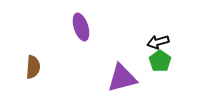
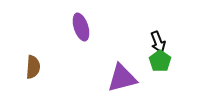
black arrow: rotated 95 degrees counterclockwise
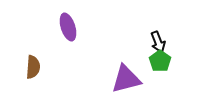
purple ellipse: moved 13 px left
purple triangle: moved 4 px right, 1 px down
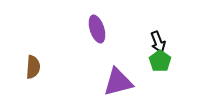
purple ellipse: moved 29 px right, 2 px down
purple triangle: moved 8 px left, 3 px down
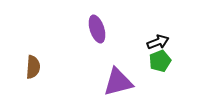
black arrow: rotated 90 degrees counterclockwise
green pentagon: rotated 15 degrees clockwise
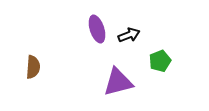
black arrow: moved 29 px left, 7 px up
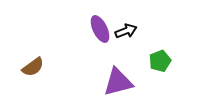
purple ellipse: moved 3 px right; rotated 8 degrees counterclockwise
black arrow: moved 3 px left, 4 px up
brown semicircle: rotated 50 degrees clockwise
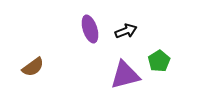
purple ellipse: moved 10 px left; rotated 8 degrees clockwise
green pentagon: moved 1 px left; rotated 10 degrees counterclockwise
purple triangle: moved 7 px right, 7 px up
